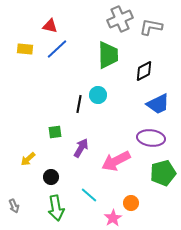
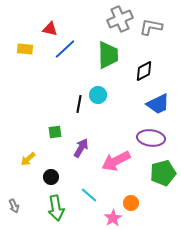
red triangle: moved 3 px down
blue line: moved 8 px right
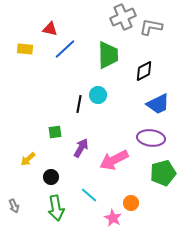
gray cross: moved 3 px right, 2 px up
pink arrow: moved 2 px left, 1 px up
pink star: rotated 12 degrees counterclockwise
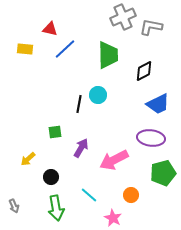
orange circle: moved 8 px up
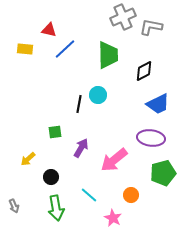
red triangle: moved 1 px left, 1 px down
pink arrow: rotated 12 degrees counterclockwise
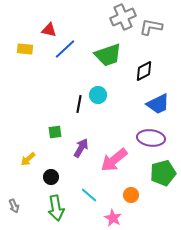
green trapezoid: rotated 72 degrees clockwise
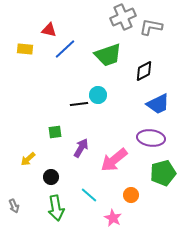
black line: rotated 72 degrees clockwise
